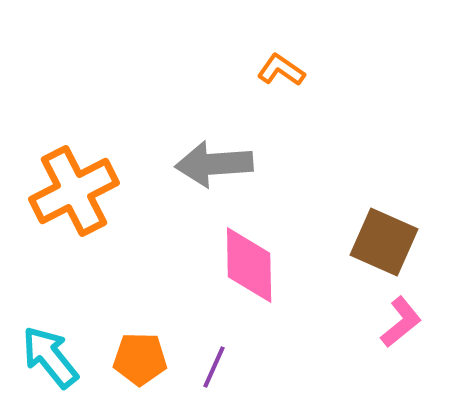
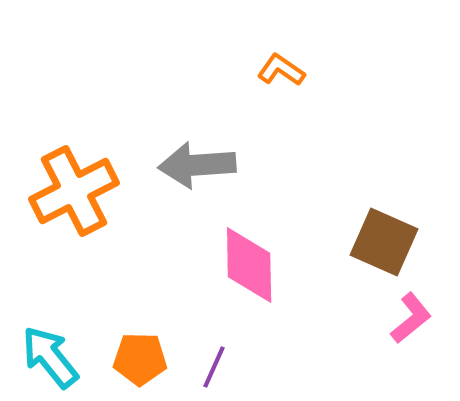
gray arrow: moved 17 px left, 1 px down
pink L-shape: moved 10 px right, 4 px up
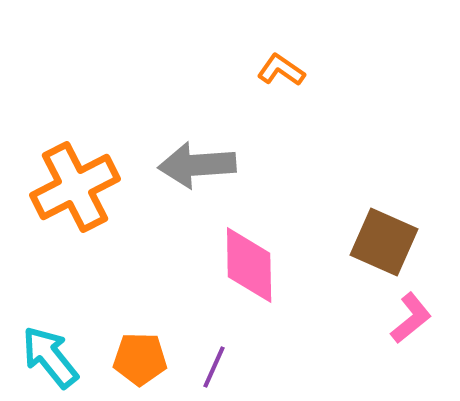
orange cross: moved 1 px right, 4 px up
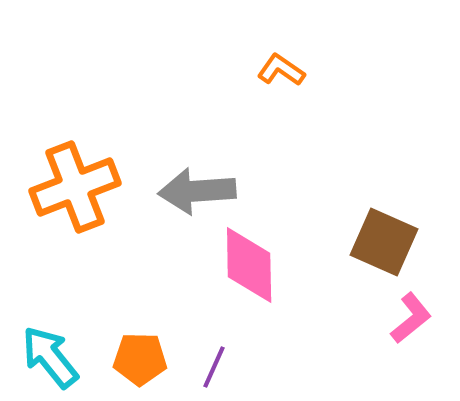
gray arrow: moved 26 px down
orange cross: rotated 6 degrees clockwise
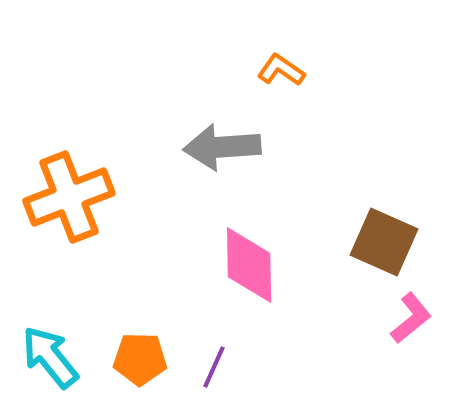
orange cross: moved 6 px left, 10 px down
gray arrow: moved 25 px right, 44 px up
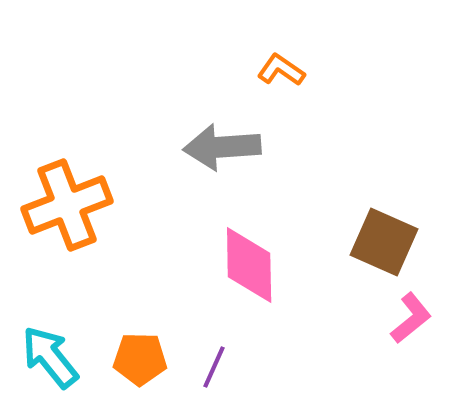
orange cross: moved 2 px left, 8 px down
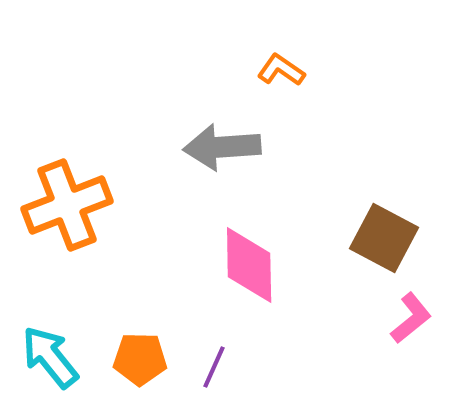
brown square: moved 4 px up; rotated 4 degrees clockwise
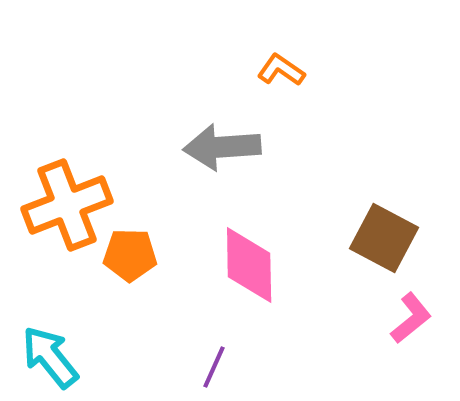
orange pentagon: moved 10 px left, 104 px up
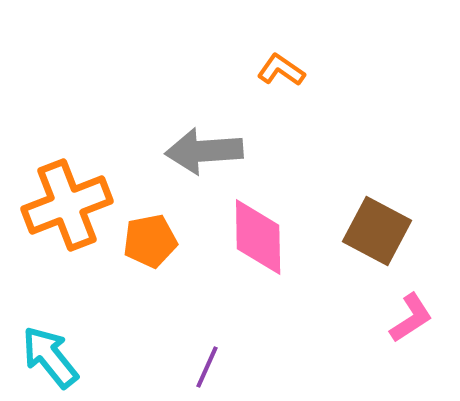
gray arrow: moved 18 px left, 4 px down
brown square: moved 7 px left, 7 px up
orange pentagon: moved 20 px right, 14 px up; rotated 12 degrees counterclockwise
pink diamond: moved 9 px right, 28 px up
pink L-shape: rotated 6 degrees clockwise
purple line: moved 7 px left
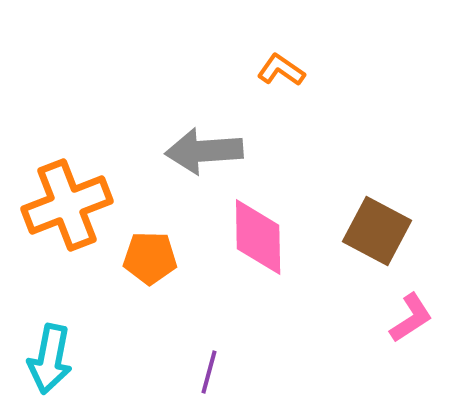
orange pentagon: moved 17 px down; rotated 12 degrees clockwise
cyan arrow: moved 2 px down; rotated 130 degrees counterclockwise
purple line: moved 2 px right, 5 px down; rotated 9 degrees counterclockwise
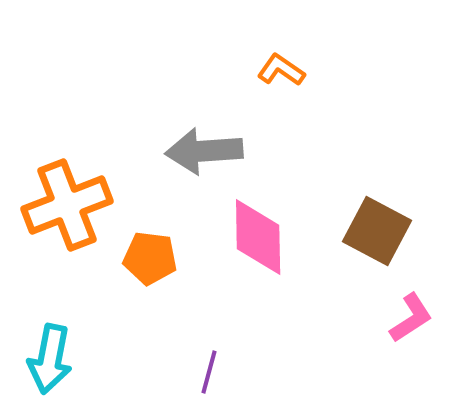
orange pentagon: rotated 6 degrees clockwise
